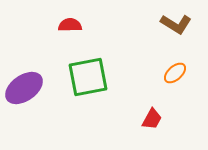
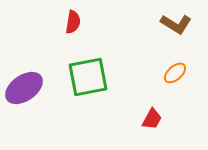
red semicircle: moved 3 px right, 3 px up; rotated 100 degrees clockwise
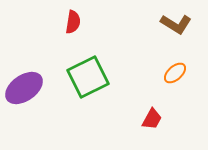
green square: rotated 15 degrees counterclockwise
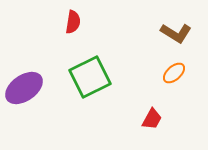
brown L-shape: moved 9 px down
orange ellipse: moved 1 px left
green square: moved 2 px right
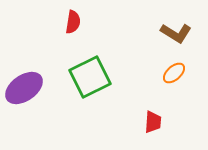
red trapezoid: moved 1 px right, 3 px down; rotated 25 degrees counterclockwise
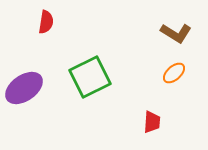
red semicircle: moved 27 px left
red trapezoid: moved 1 px left
